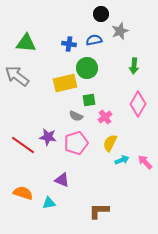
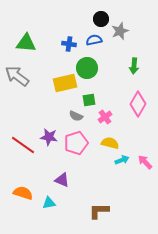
black circle: moved 5 px down
purple star: moved 1 px right
yellow semicircle: rotated 78 degrees clockwise
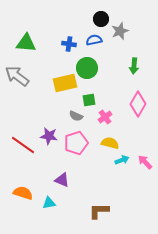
purple star: moved 1 px up
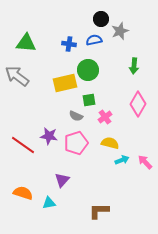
green circle: moved 1 px right, 2 px down
purple triangle: rotated 49 degrees clockwise
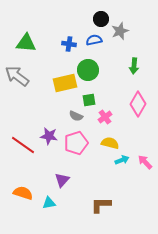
brown L-shape: moved 2 px right, 6 px up
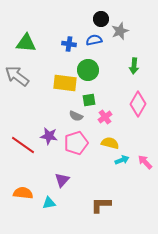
yellow rectangle: rotated 20 degrees clockwise
orange semicircle: rotated 12 degrees counterclockwise
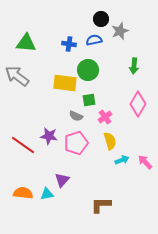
yellow semicircle: moved 2 px up; rotated 60 degrees clockwise
cyan triangle: moved 2 px left, 9 px up
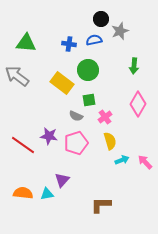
yellow rectangle: moved 3 px left; rotated 30 degrees clockwise
